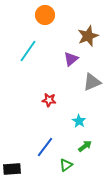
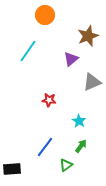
green arrow: moved 4 px left; rotated 16 degrees counterclockwise
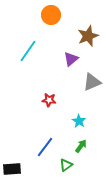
orange circle: moved 6 px right
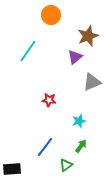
purple triangle: moved 4 px right, 2 px up
cyan star: rotated 24 degrees clockwise
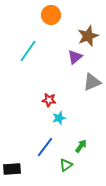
cyan star: moved 20 px left, 3 px up
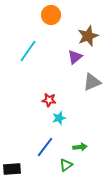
green arrow: moved 1 px left, 1 px down; rotated 48 degrees clockwise
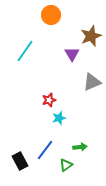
brown star: moved 3 px right
cyan line: moved 3 px left
purple triangle: moved 3 px left, 3 px up; rotated 21 degrees counterclockwise
red star: rotated 24 degrees counterclockwise
blue line: moved 3 px down
black rectangle: moved 8 px right, 8 px up; rotated 66 degrees clockwise
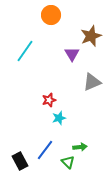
green triangle: moved 2 px right, 3 px up; rotated 40 degrees counterclockwise
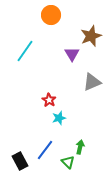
red star: rotated 24 degrees counterclockwise
green arrow: rotated 72 degrees counterclockwise
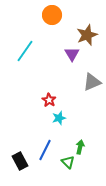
orange circle: moved 1 px right
brown star: moved 4 px left, 1 px up
blue line: rotated 10 degrees counterclockwise
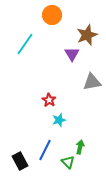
cyan line: moved 7 px up
gray triangle: rotated 12 degrees clockwise
cyan star: moved 2 px down
